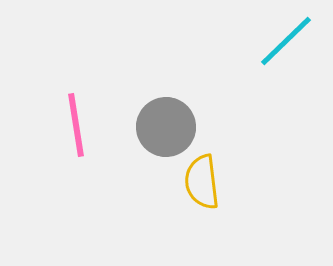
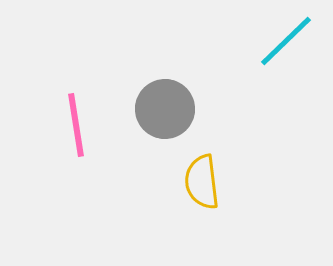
gray circle: moved 1 px left, 18 px up
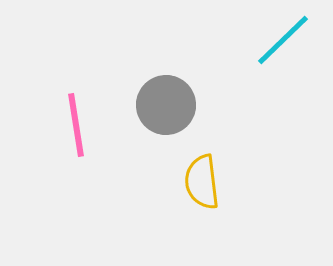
cyan line: moved 3 px left, 1 px up
gray circle: moved 1 px right, 4 px up
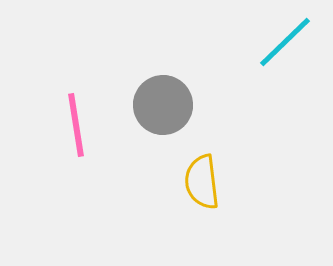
cyan line: moved 2 px right, 2 px down
gray circle: moved 3 px left
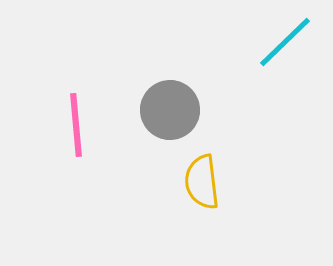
gray circle: moved 7 px right, 5 px down
pink line: rotated 4 degrees clockwise
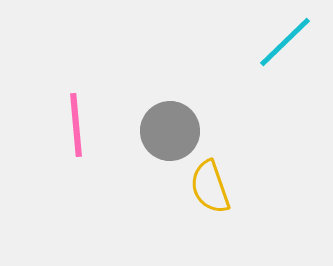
gray circle: moved 21 px down
yellow semicircle: moved 8 px right, 5 px down; rotated 12 degrees counterclockwise
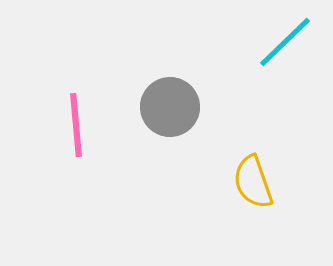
gray circle: moved 24 px up
yellow semicircle: moved 43 px right, 5 px up
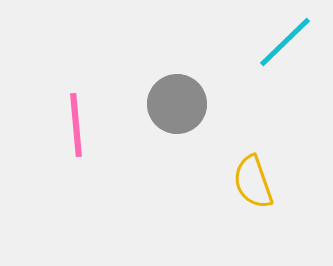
gray circle: moved 7 px right, 3 px up
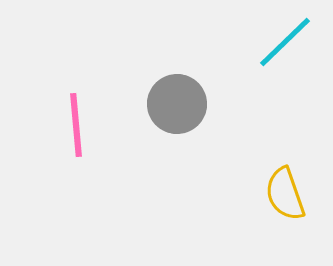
yellow semicircle: moved 32 px right, 12 px down
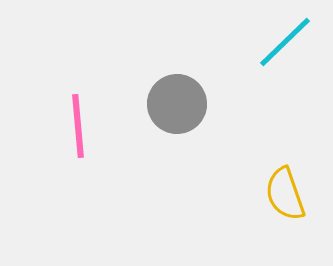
pink line: moved 2 px right, 1 px down
